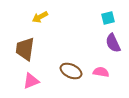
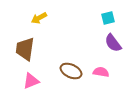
yellow arrow: moved 1 px left, 1 px down
purple semicircle: rotated 12 degrees counterclockwise
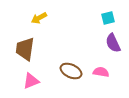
purple semicircle: rotated 12 degrees clockwise
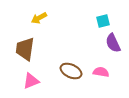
cyan square: moved 5 px left, 3 px down
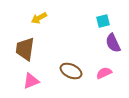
pink semicircle: moved 3 px right, 1 px down; rotated 35 degrees counterclockwise
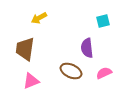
purple semicircle: moved 26 px left, 5 px down; rotated 18 degrees clockwise
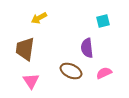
pink triangle: rotated 42 degrees counterclockwise
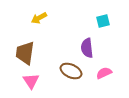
brown trapezoid: moved 4 px down
